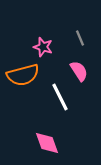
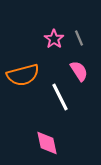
gray line: moved 1 px left
pink star: moved 11 px right, 8 px up; rotated 18 degrees clockwise
pink diamond: rotated 8 degrees clockwise
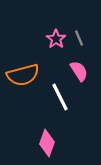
pink star: moved 2 px right
pink diamond: rotated 32 degrees clockwise
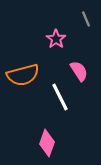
gray line: moved 7 px right, 19 px up
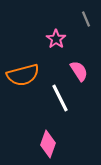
white line: moved 1 px down
pink diamond: moved 1 px right, 1 px down
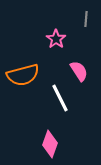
gray line: rotated 28 degrees clockwise
pink diamond: moved 2 px right
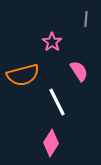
pink star: moved 4 px left, 3 px down
white line: moved 3 px left, 4 px down
pink diamond: moved 1 px right, 1 px up; rotated 12 degrees clockwise
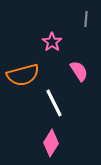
white line: moved 3 px left, 1 px down
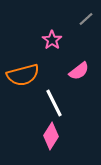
gray line: rotated 42 degrees clockwise
pink star: moved 2 px up
pink semicircle: rotated 85 degrees clockwise
pink diamond: moved 7 px up
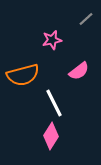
pink star: rotated 24 degrees clockwise
